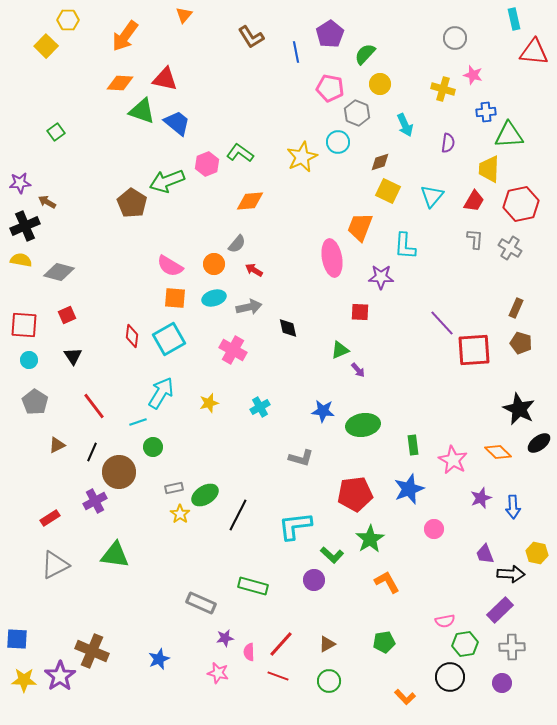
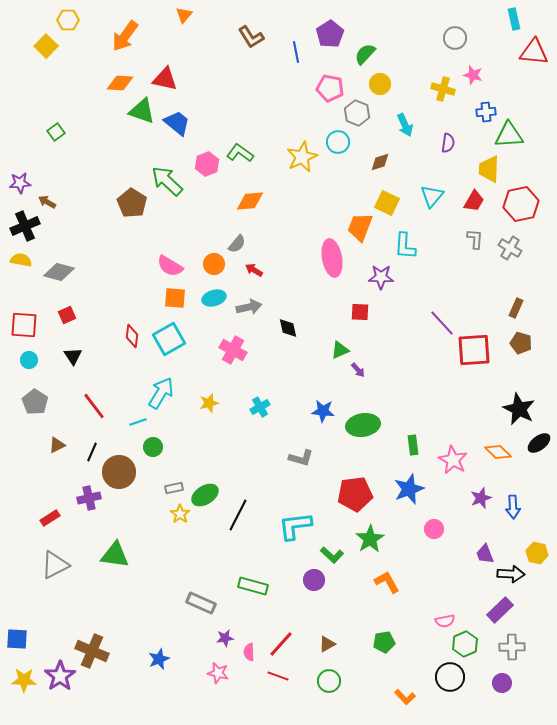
green arrow at (167, 181): rotated 64 degrees clockwise
yellow square at (388, 191): moved 1 px left, 12 px down
purple cross at (95, 501): moved 6 px left, 3 px up; rotated 15 degrees clockwise
green hexagon at (465, 644): rotated 15 degrees counterclockwise
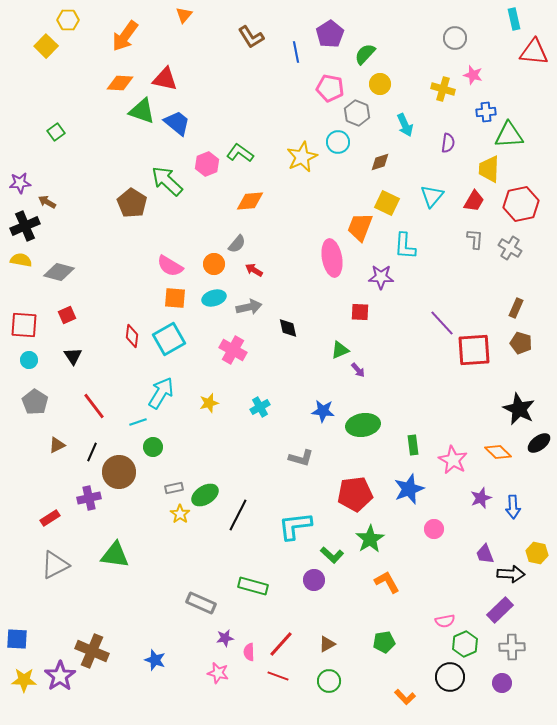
blue star at (159, 659): moved 4 px left, 1 px down; rotated 30 degrees counterclockwise
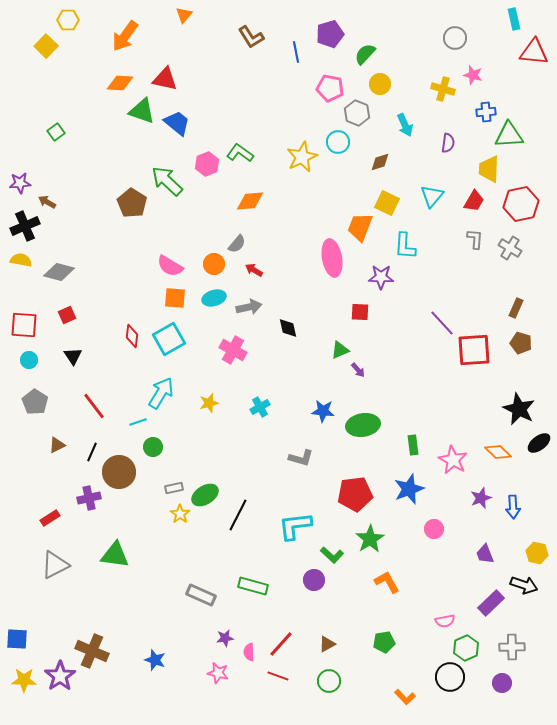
purple pentagon at (330, 34): rotated 16 degrees clockwise
black arrow at (511, 574): moved 13 px right, 11 px down; rotated 16 degrees clockwise
gray rectangle at (201, 603): moved 8 px up
purple rectangle at (500, 610): moved 9 px left, 7 px up
green hexagon at (465, 644): moved 1 px right, 4 px down
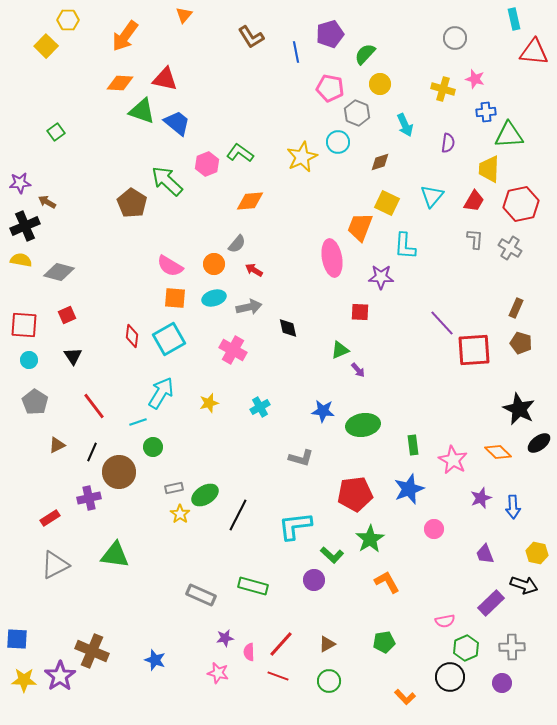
pink star at (473, 75): moved 2 px right, 4 px down
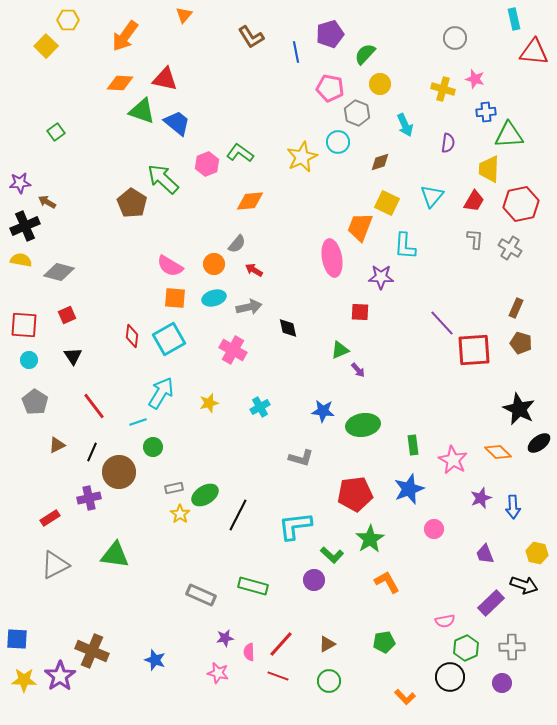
green arrow at (167, 181): moved 4 px left, 2 px up
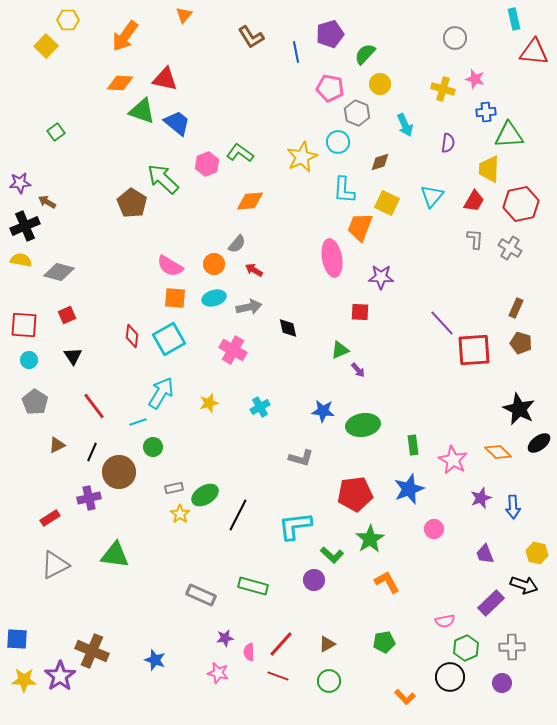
cyan L-shape at (405, 246): moved 61 px left, 56 px up
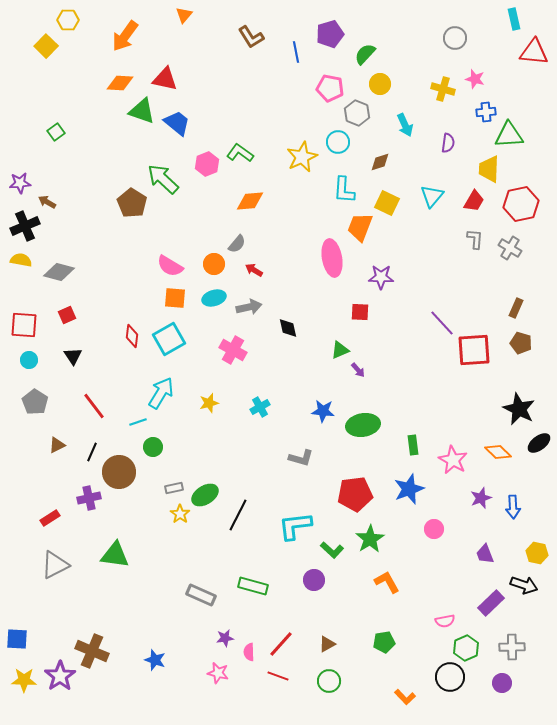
green L-shape at (332, 555): moved 5 px up
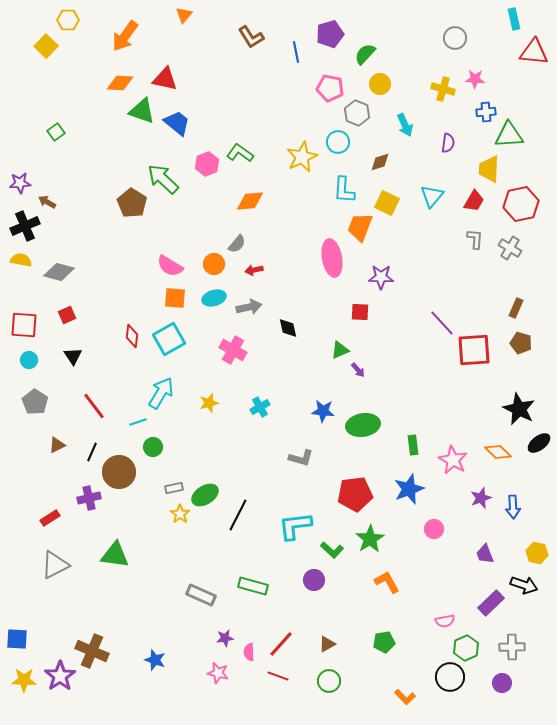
pink star at (475, 79): rotated 12 degrees counterclockwise
red arrow at (254, 270): rotated 42 degrees counterclockwise
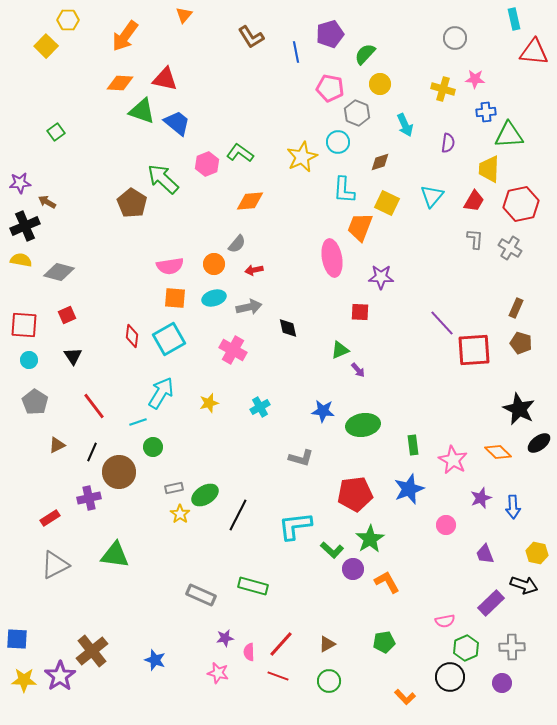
pink semicircle at (170, 266): rotated 40 degrees counterclockwise
pink circle at (434, 529): moved 12 px right, 4 px up
purple circle at (314, 580): moved 39 px right, 11 px up
brown cross at (92, 651): rotated 28 degrees clockwise
